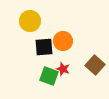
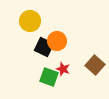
orange circle: moved 6 px left
black square: rotated 30 degrees clockwise
green square: moved 1 px down
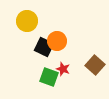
yellow circle: moved 3 px left
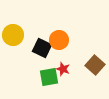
yellow circle: moved 14 px left, 14 px down
orange circle: moved 2 px right, 1 px up
black square: moved 2 px left, 1 px down
green square: rotated 30 degrees counterclockwise
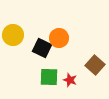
orange circle: moved 2 px up
red star: moved 7 px right, 11 px down
green square: rotated 12 degrees clockwise
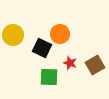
orange circle: moved 1 px right, 4 px up
brown square: rotated 18 degrees clockwise
red star: moved 17 px up
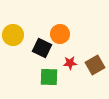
red star: rotated 24 degrees counterclockwise
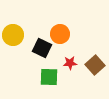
brown square: rotated 12 degrees counterclockwise
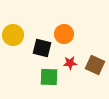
orange circle: moved 4 px right
black square: rotated 12 degrees counterclockwise
brown square: rotated 24 degrees counterclockwise
